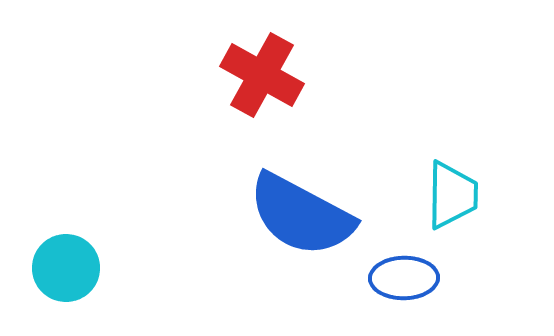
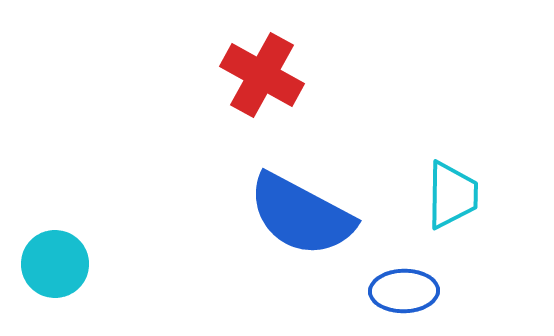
cyan circle: moved 11 px left, 4 px up
blue ellipse: moved 13 px down
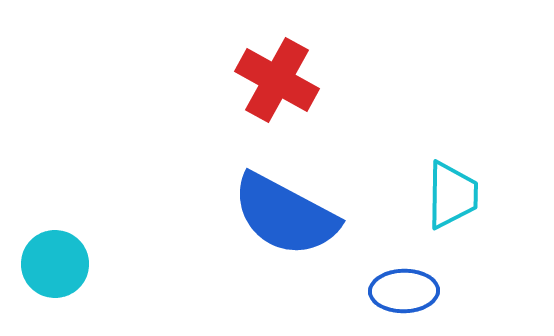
red cross: moved 15 px right, 5 px down
blue semicircle: moved 16 px left
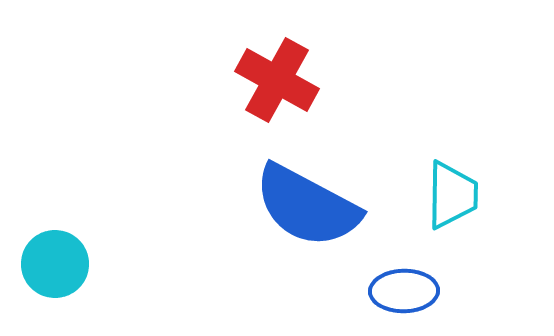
blue semicircle: moved 22 px right, 9 px up
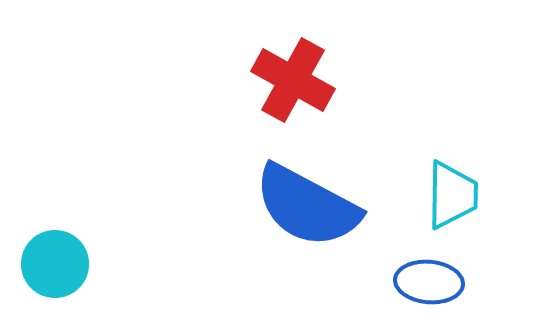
red cross: moved 16 px right
blue ellipse: moved 25 px right, 9 px up; rotated 6 degrees clockwise
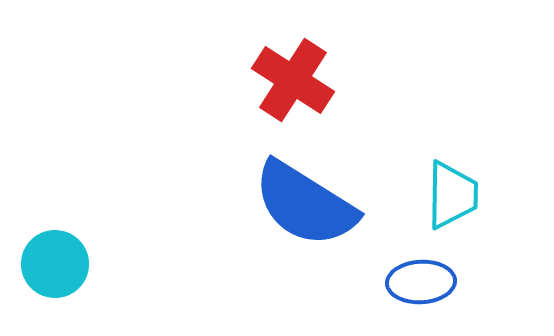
red cross: rotated 4 degrees clockwise
blue semicircle: moved 2 px left, 2 px up; rotated 4 degrees clockwise
blue ellipse: moved 8 px left; rotated 8 degrees counterclockwise
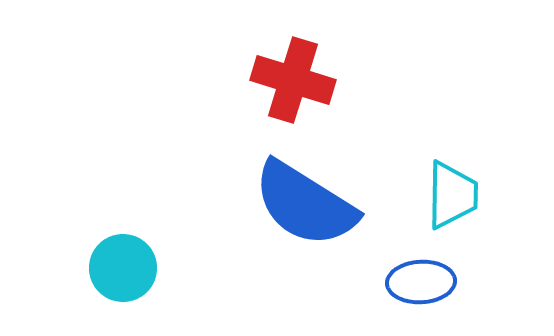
red cross: rotated 16 degrees counterclockwise
cyan circle: moved 68 px right, 4 px down
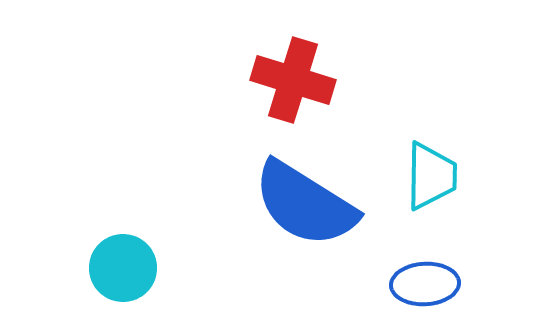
cyan trapezoid: moved 21 px left, 19 px up
blue ellipse: moved 4 px right, 2 px down
